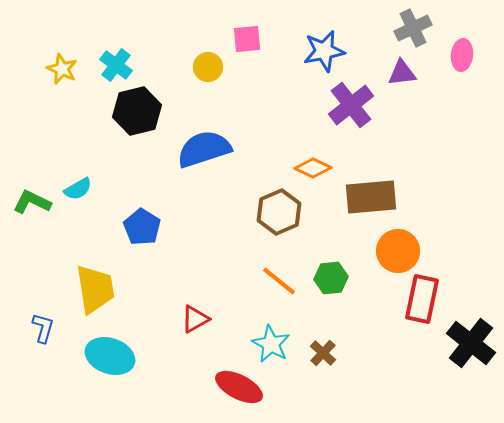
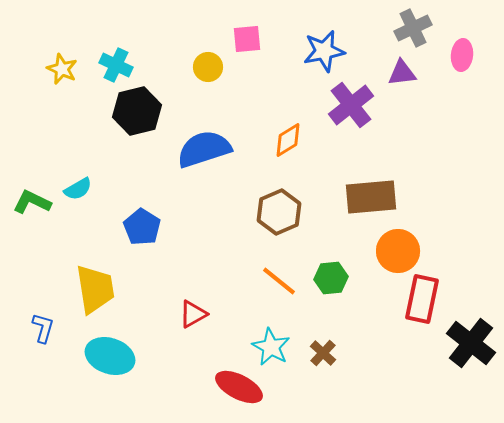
cyan cross: rotated 12 degrees counterclockwise
orange diamond: moved 25 px left, 28 px up; rotated 57 degrees counterclockwise
red triangle: moved 2 px left, 5 px up
cyan star: moved 3 px down
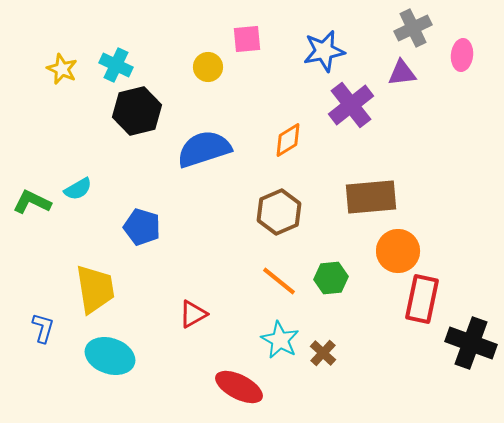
blue pentagon: rotated 15 degrees counterclockwise
black cross: rotated 18 degrees counterclockwise
cyan star: moved 9 px right, 7 px up
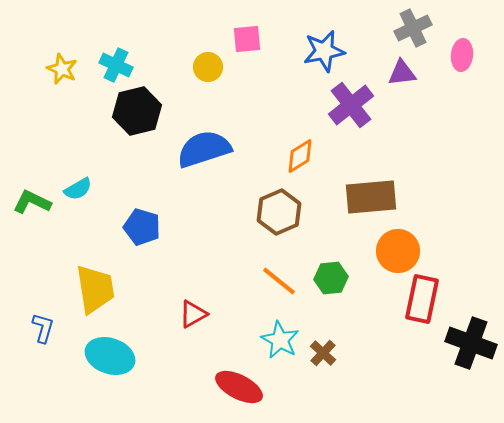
orange diamond: moved 12 px right, 16 px down
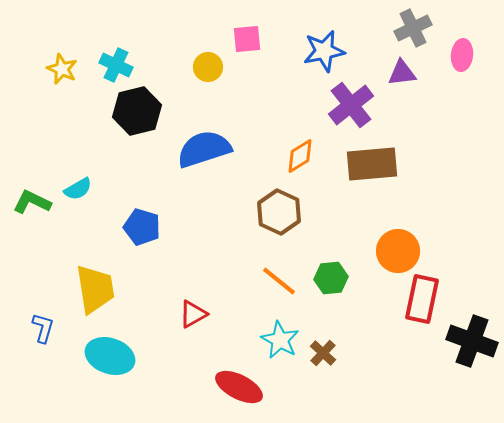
brown rectangle: moved 1 px right, 33 px up
brown hexagon: rotated 12 degrees counterclockwise
black cross: moved 1 px right, 2 px up
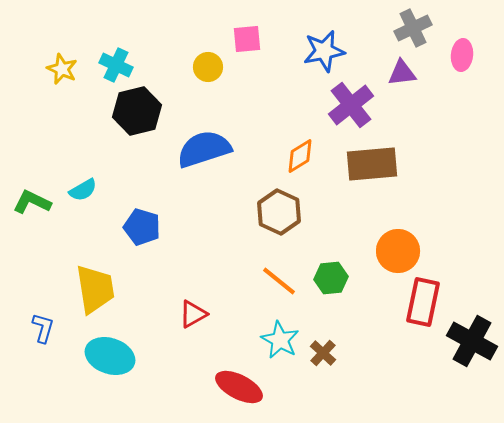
cyan semicircle: moved 5 px right, 1 px down
red rectangle: moved 1 px right, 3 px down
black cross: rotated 9 degrees clockwise
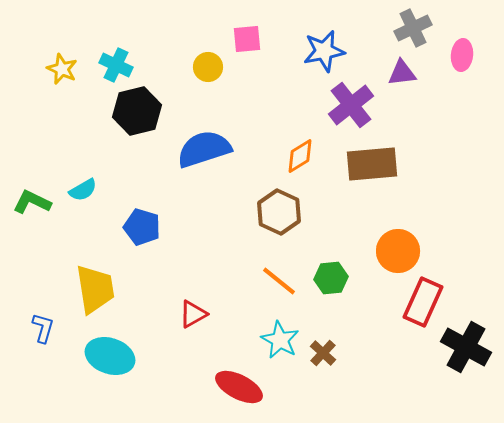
red rectangle: rotated 12 degrees clockwise
black cross: moved 6 px left, 6 px down
